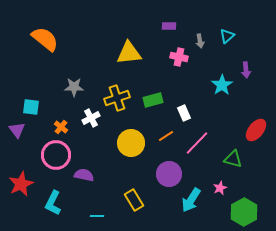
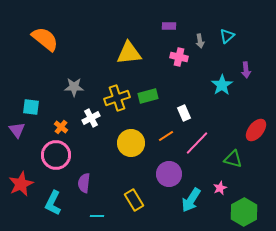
green rectangle: moved 5 px left, 4 px up
purple semicircle: moved 8 px down; rotated 96 degrees counterclockwise
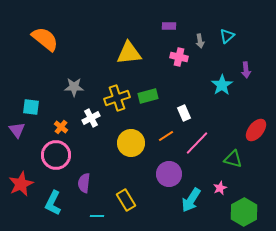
yellow rectangle: moved 8 px left
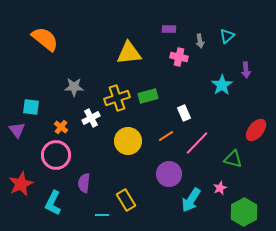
purple rectangle: moved 3 px down
yellow circle: moved 3 px left, 2 px up
cyan line: moved 5 px right, 1 px up
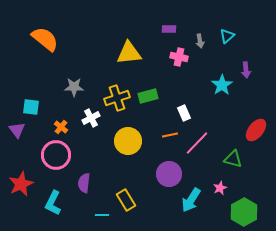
orange line: moved 4 px right, 1 px up; rotated 21 degrees clockwise
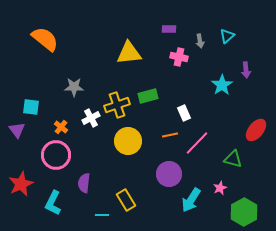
yellow cross: moved 7 px down
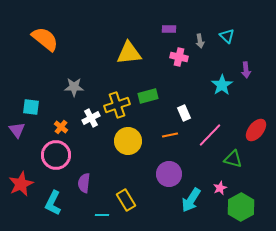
cyan triangle: rotated 35 degrees counterclockwise
pink line: moved 13 px right, 8 px up
green hexagon: moved 3 px left, 5 px up
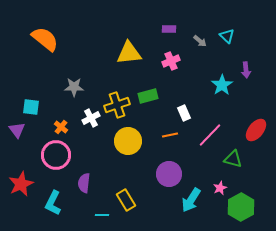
gray arrow: rotated 40 degrees counterclockwise
pink cross: moved 8 px left, 4 px down; rotated 36 degrees counterclockwise
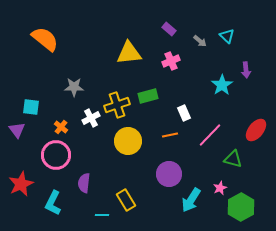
purple rectangle: rotated 40 degrees clockwise
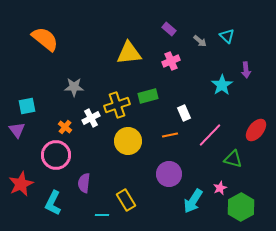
cyan square: moved 4 px left, 1 px up; rotated 18 degrees counterclockwise
orange cross: moved 4 px right
cyan arrow: moved 2 px right, 1 px down
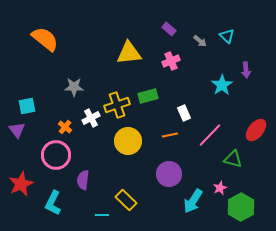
purple semicircle: moved 1 px left, 3 px up
yellow rectangle: rotated 15 degrees counterclockwise
